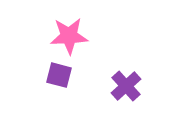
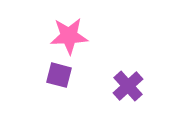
purple cross: moved 2 px right
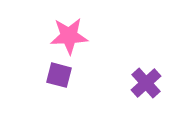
purple cross: moved 18 px right, 3 px up
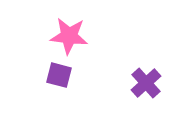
pink star: rotated 9 degrees clockwise
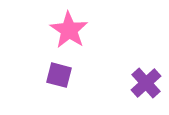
pink star: moved 6 px up; rotated 27 degrees clockwise
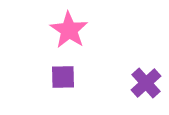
purple square: moved 4 px right, 2 px down; rotated 16 degrees counterclockwise
